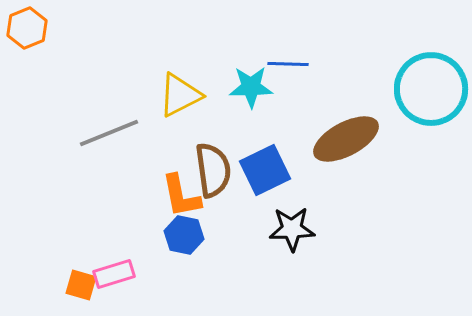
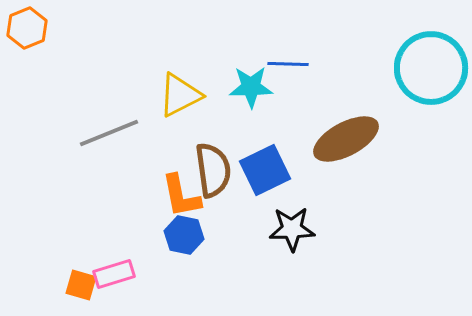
cyan circle: moved 21 px up
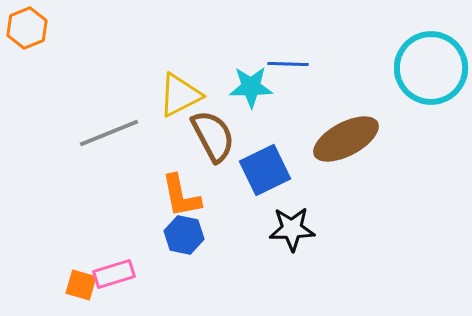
brown semicircle: moved 34 px up; rotated 20 degrees counterclockwise
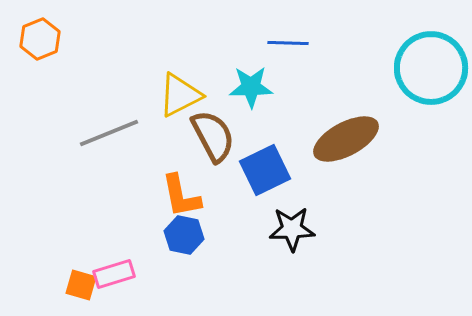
orange hexagon: moved 13 px right, 11 px down
blue line: moved 21 px up
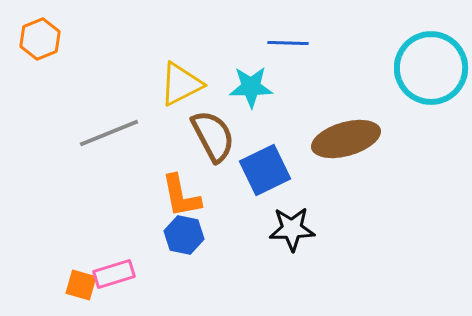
yellow triangle: moved 1 px right, 11 px up
brown ellipse: rotated 12 degrees clockwise
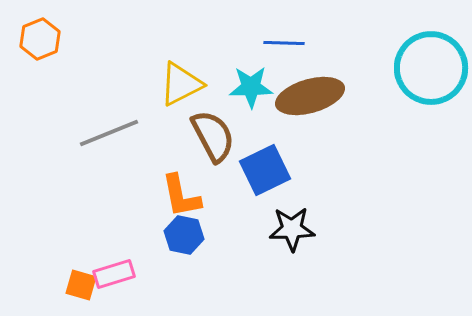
blue line: moved 4 px left
brown ellipse: moved 36 px left, 43 px up
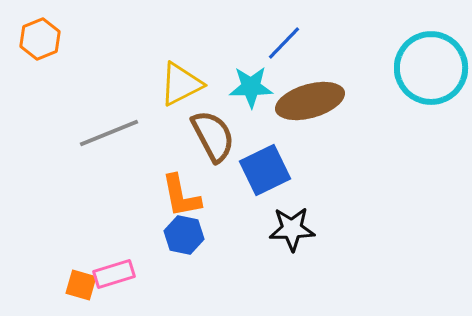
blue line: rotated 48 degrees counterclockwise
brown ellipse: moved 5 px down
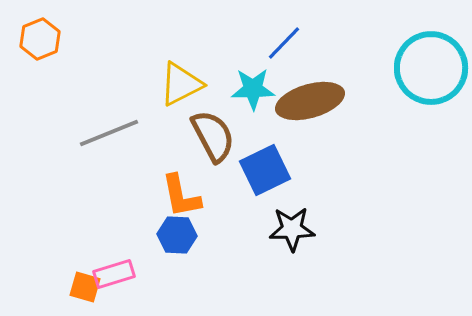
cyan star: moved 2 px right, 2 px down
blue hexagon: moved 7 px left; rotated 9 degrees counterclockwise
orange square: moved 4 px right, 2 px down
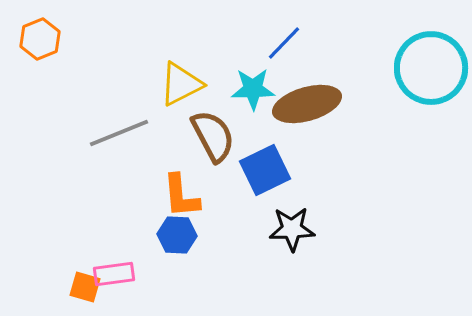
brown ellipse: moved 3 px left, 3 px down
gray line: moved 10 px right
orange L-shape: rotated 6 degrees clockwise
pink rectangle: rotated 9 degrees clockwise
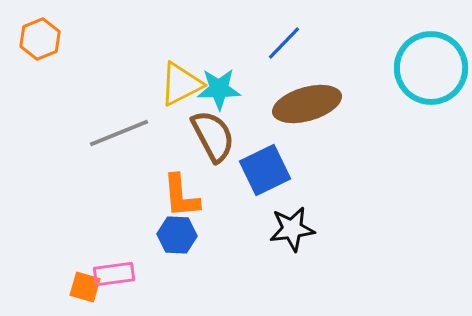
cyan star: moved 34 px left
black star: rotated 6 degrees counterclockwise
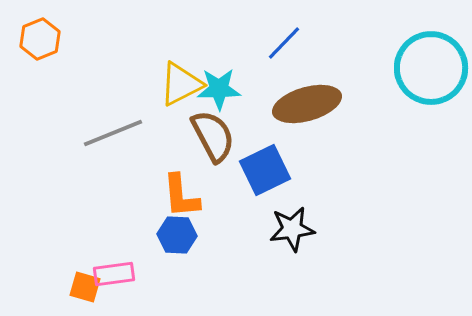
gray line: moved 6 px left
